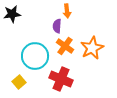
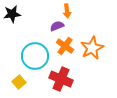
purple semicircle: rotated 64 degrees clockwise
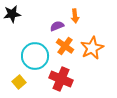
orange arrow: moved 8 px right, 5 px down
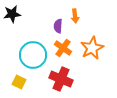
purple semicircle: moved 1 px right; rotated 64 degrees counterclockwise
orange cross: moved 2 px left, 2 px down
cyan circle: moved 2 px left, 1 px up
yellow square: rotated 24 degrees counterclockwise
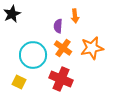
black star: rotated 18 degrees counterclockwise
orange star: rotated 15 degrees clockwise
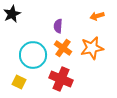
orange arrow: moved 22 px right; rotated 80 degrees clockwise
